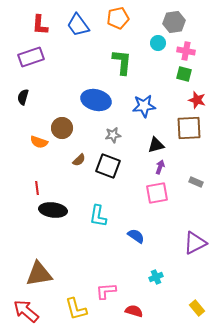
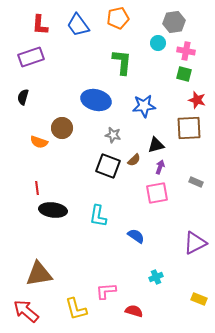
gray star: rotated 21 degrees clockwise
brown semicircle: moved 55 px right
yellow rectangle: moved 2 px right, 9 px up; rotated 28 degrees counterclockwise
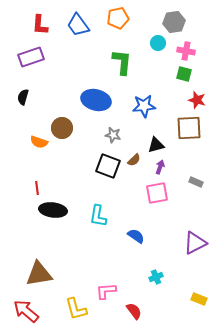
red semicircle: rotated 36 degrees clockwise
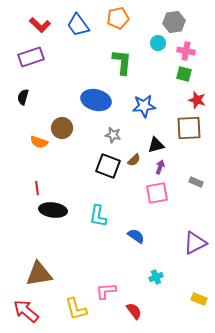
red L-shape: rotated 50 degrees counterclockwise
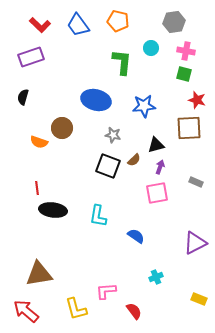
orange pentagon: moved 3 px down; rotated 25 degrees clockwise
cyan circle: moved 7 px left, 5 px down
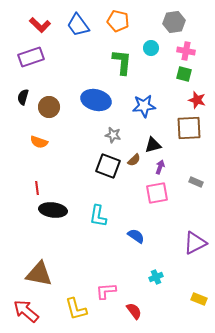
brown circle: moved 13 px left, 21 px up
black triangle: moved 3 px left
brown triangle: rotated 20 degrees clockwise
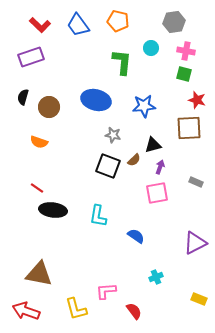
red line: rotated 48 degrees counterclockwise
red arrow: rotated 20 degrees counterclockwise
